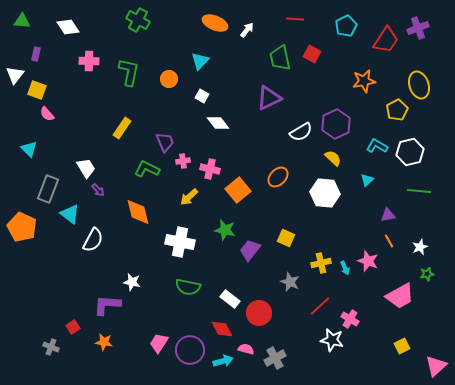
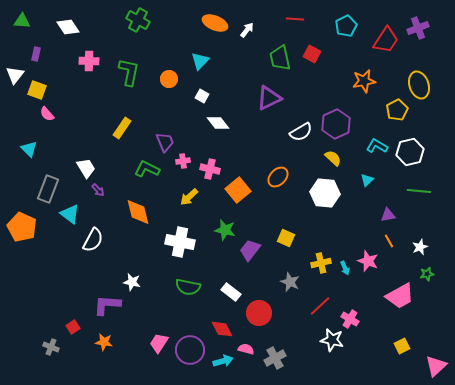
white rectangle at (230, 299): moved 1 px right, 7 px up
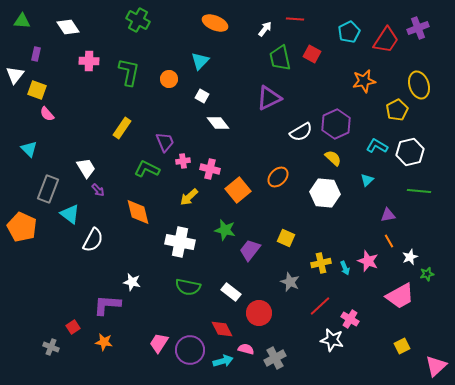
cyan pentagon at (346, 26): moved 3 px right, 6 px down
white arrow at (247, 30): moved 18 px right, 1 px up
white star at (420, 247): moved 10 px left, 10 px down
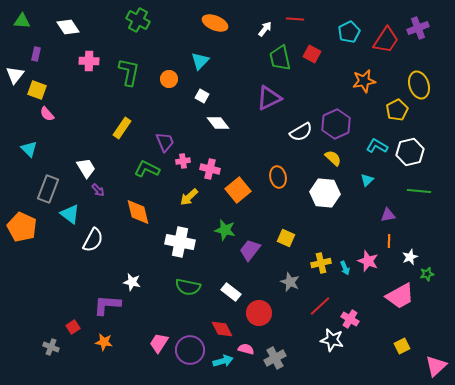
orange ellipse at (278, 177): rotated 55 degrees counterclockwise
orange line at (389, 241): rotated 32 degrees clockwise
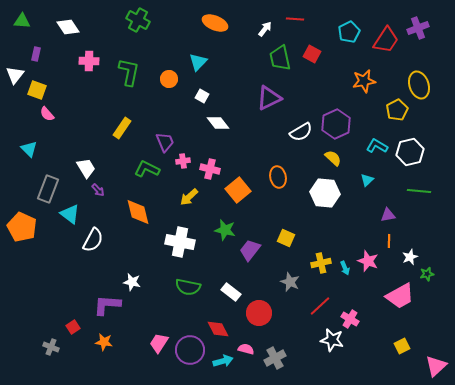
cyan triangle at (200, 61): moved 2 px left, 1 px down
red diamond at (222, 329): moved 4 px left
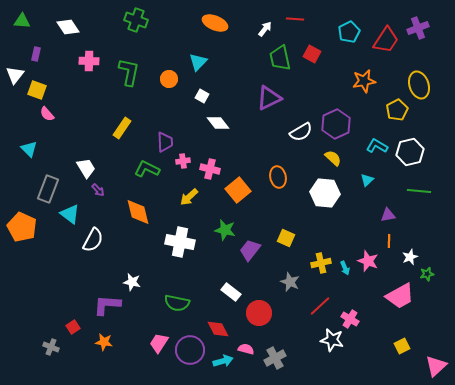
green cross at (138, 20): moved 2 px left; rotated 10 degrees counterclockwise
purple trapezoid at (165, 142): rotated 20 degrees clockwise
green semicircle at (188, 287): moved 11 px left, 16 px down
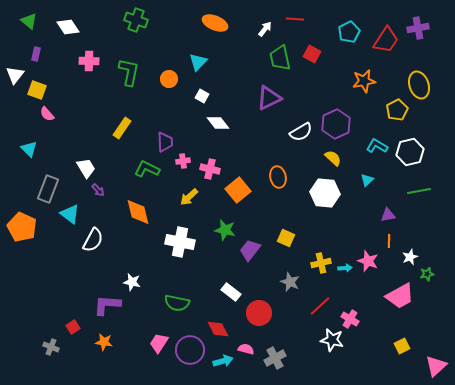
green triangle at (22, 21): moved 7 px right; rotated 36 degrees clockwise
purple cross at (418, 28): rotated 10 degrees clockwise
green line at (419, 191): rotated 15 degrees counterclockwise
cyan arrow at (345, 268): rotated 72 degrees counterclockwise
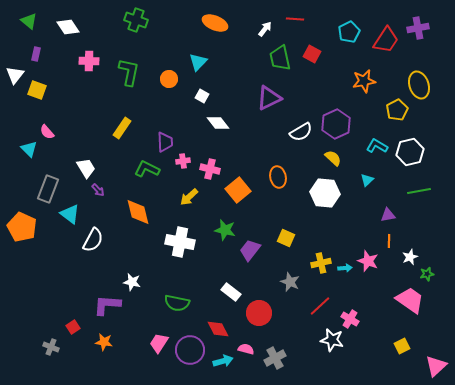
pink semicircle at (47, 114): moved 18 px down
pink trapezoid at (400, 296): moved 10 px right, 4 px down; rotated 116 degrees counterclockwise
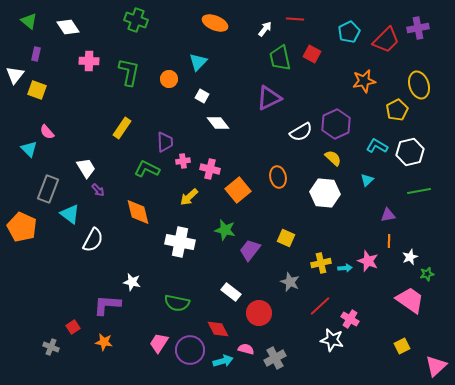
red trapezoid at (386, 40): rotated 12 degrees clockwise
